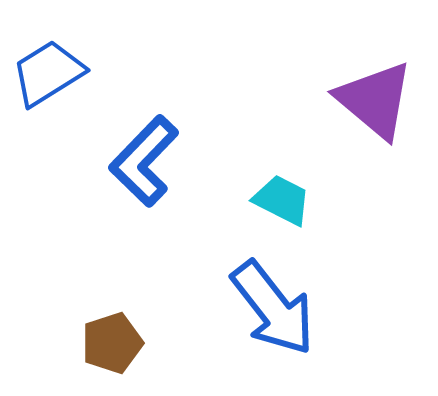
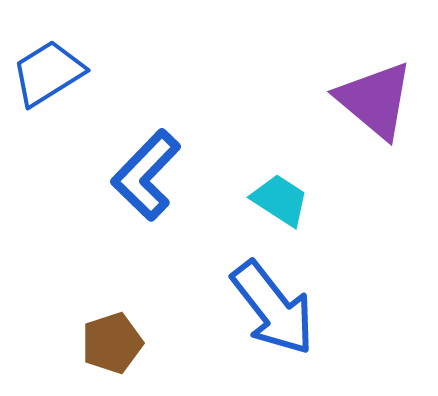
blue L-shape: moved 2 px right, 14 px down
cyan trapezoid: moved 2 px left; rotated 6 degrees clockwise
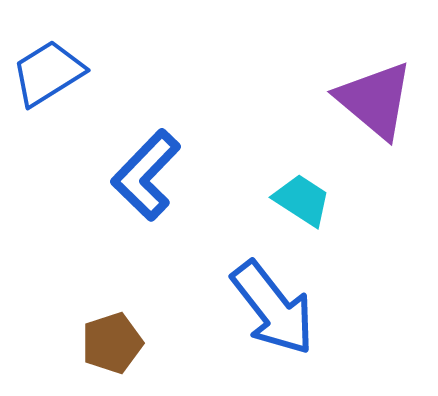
cyan trapezoid: moved 22 px right
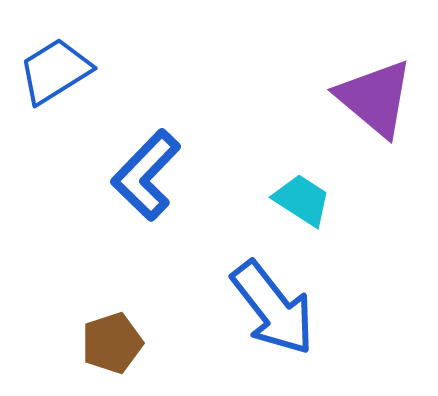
blue trapezoid: moved 7 px right, 2 px up
purple triangle: moved 2 px up
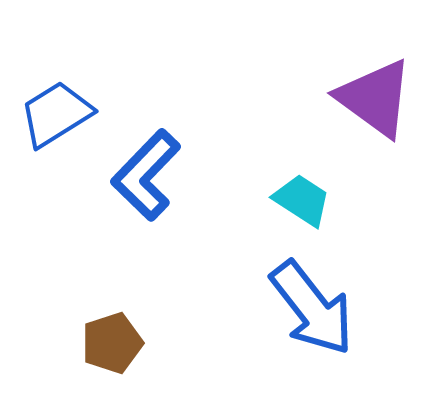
blue trapezoid: moved 1 px right, 43 px down
purple triangle: rotated 4 degrees counterclockwise
blue arrow: moved 39 px right
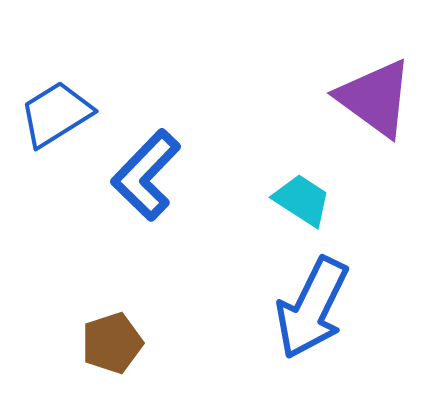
blue arrow: rotated 64 degrees clockwise
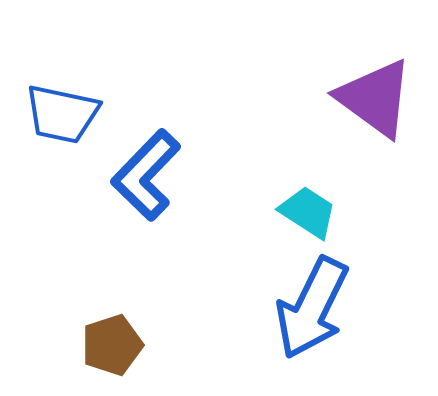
blue trapezoid: moved 6 px right; rotated 136 degrees counterclockwise
cyan trapezoid: moved 6 px right, 12 px down
brown pentagon: moved 2 px down
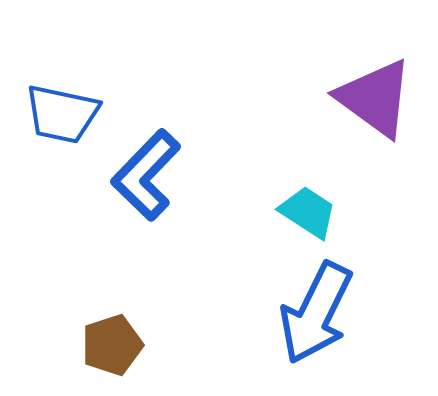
blue arrow: moved 4 px right, 5 px down
